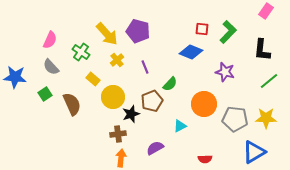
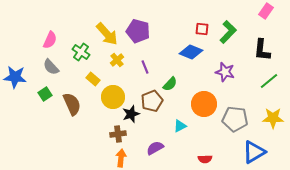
yellow star: moved 7 px right
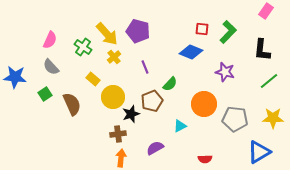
green cross: moved 2 px right, 5 px up
yellow cross: moved 3 px left, 3 px up
blue triangle: moved 5 px right
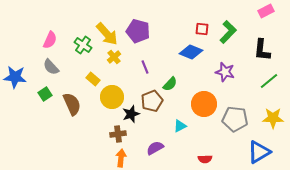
pink rectangle: rotated 28 degrees clockwise
green cross: moved 2 px up
yellow circle: moved 1 px left
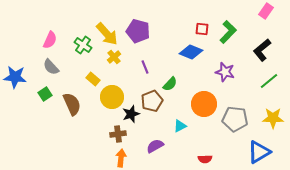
pink rectangle: rotated 28 degrees counterclockwise
black L-shape: rotated 45 degrees clockwise
purple semicircle: moved 2 px up
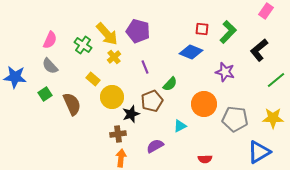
black L-shape: moved 3 px left
gray semicircle: moved 1 px left, 1 px up
green line: moved 7 px right, 1 px up
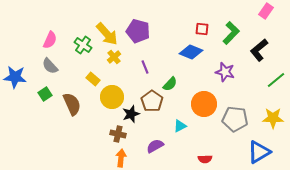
green L-shape: moved 3 px right, 1 px down
brown pentagon: rotated 15 degrees counterclockwise
brown cross: rotated 21 degrees clockwise
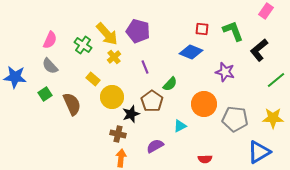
green L-shape: moved 2 px right, 2 px up; rotated 65 degrees counterclockwise
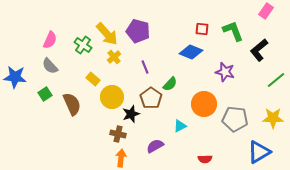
brown pentagon: moved 1 px left, 3 px up
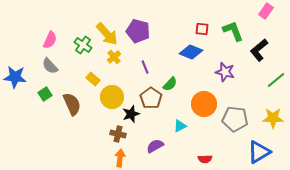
orange arrow: moved 1 px left
